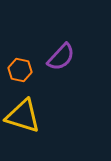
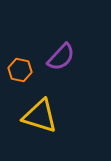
yellow triangle: moved 17 px right
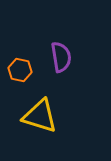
purple semicircle: rotated 52 degrees counterclockwise
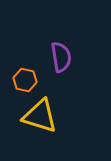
orange hexagon: moved 5 px right, 10 px down
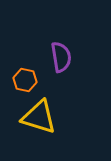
yellow triangle: moved 1 px left, 1 px down
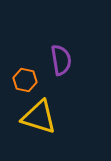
purple semicircle: moved 3 px down
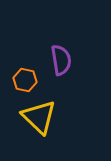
yellow triangle: rotated 27 degrees clockwise
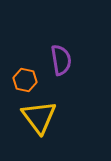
yellow triangle: rotated 9 degrees clockwise
